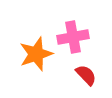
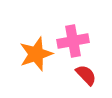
pink cross: moved 4 px down
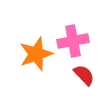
red semicircle: moved 2 px left
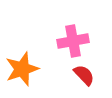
orange star: moved 14 px left, 15 px down
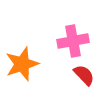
orange star: moved 5 px up
